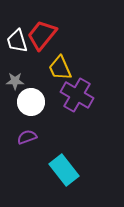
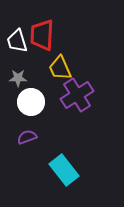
red trapezoid: rotated 36 degrees counterclockwise
gray star: moved 3 px right, 3 px up
purple cross: rotated 28 degrees clockwise
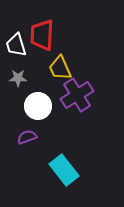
white trapezoid: moved 1 px left, 4 px down
white circle: moved 7 px right, 4 px down
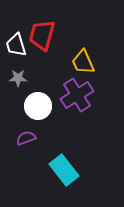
red trapezoid: rotated 12 degrees clockwise
yellow trapezoid: moved 23 px right, 6 px up
purple semicircle: moved 1 px left, 1 px down
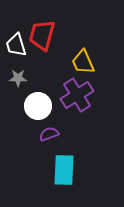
purple semicircle: moved 23 px right, 4 px up
cyan rectangle: rotated 40 degrees clockwise
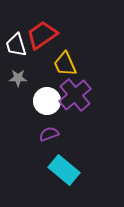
red trapezoid: rotated 40 degrees clockwise
yellow trapezoid: moved 18 px left, 2 px down
purple cross: moved 2 px left; rotated 8 degrees counterclockwise
white circle: moved 9 px right, 5 px up
cyan rectangle: rotated 52 degrees counterclockwise
